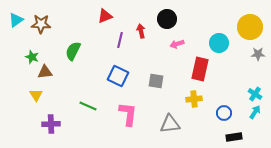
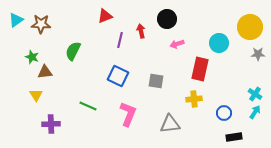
pink L-shape: rotated 15 degrees clockwise
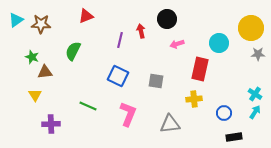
red triangle: moved 19 px left
yellow circle: moved 1 px right, 1 px down
yellow triangle: moved 1 px left
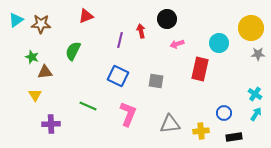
yellow cross: moved 7 px right, 32 px down
cyan arrow: moved 1 px right, 2 px down
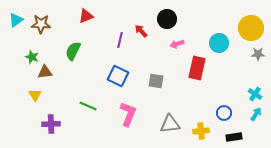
red arrow: rotated 32 degrees counterclockwise
red rectangle: moved 3 px left, 1 px up
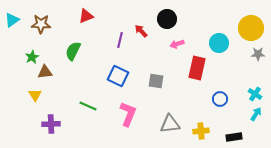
cyan triangle: moved 4 px left
green star: rotated 24 degrees clockwise
blue circle: moved 4 px left, 14 px up
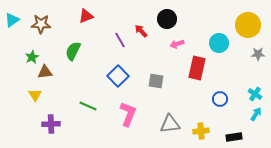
yellow circle: moved 3 px left, 3 px up
purple line: rotated 42 degrees counterclockwise
blue square: rotated 20 degrees clockwise
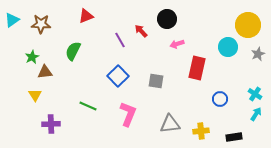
cyan circle: moved 9 px right, 4 px down
gray star: rotated 24 degrees counterclockwise
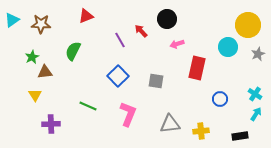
black rectangle: moved 6 px right, 1 px up
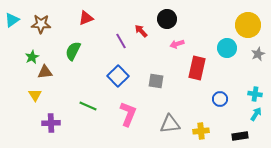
red triangle: moved 2 px down
purple line: moved 1 px right, 1 px down
cyan circle: moved 1 px left, 1 px down
cyan cross: rotated 24 degrees counterclockwise
purple cross: moved 1 px up
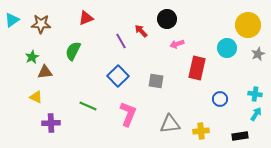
yellow triangle: moved 1 px right, 2 px down; rotated 32 degrees counterclockwise
